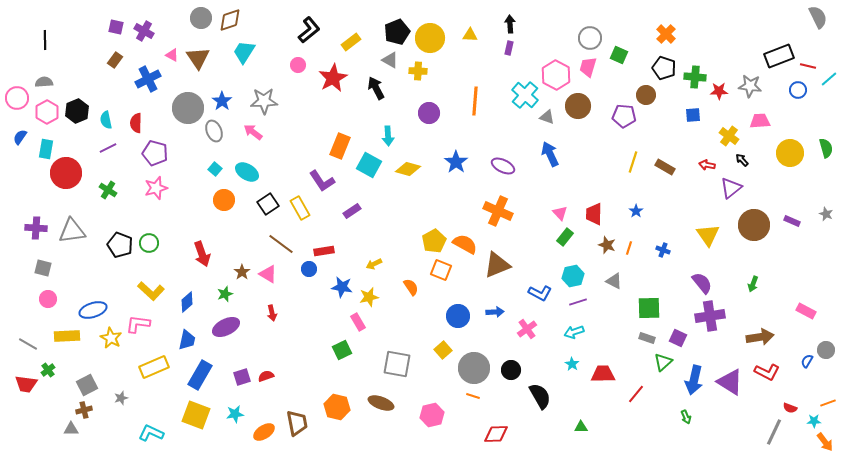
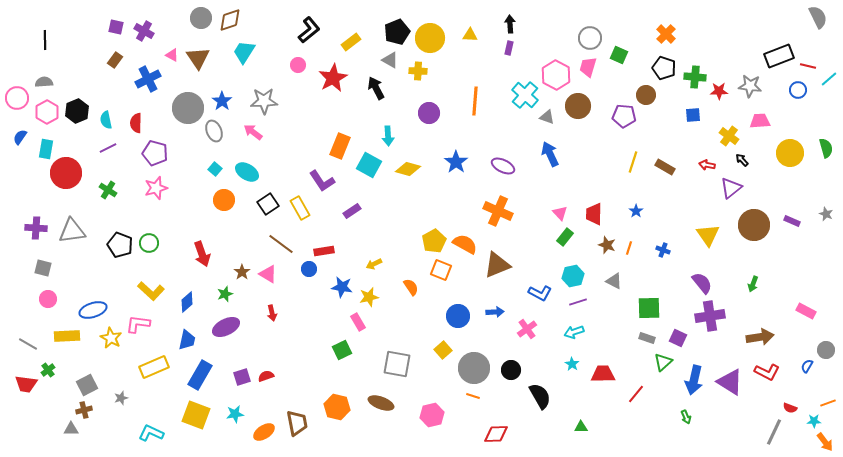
blue semicircle at (807, 361): moved 5 px down
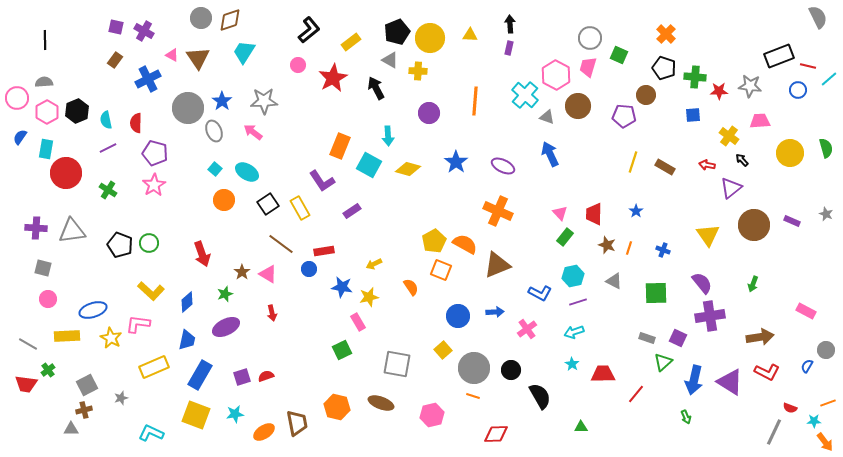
pink star at (156, 188): moved 2 px left, 3 px up; rotated 15 degrees counterclockwise
green square at (649, 308): moved 7 px right, 15 px up
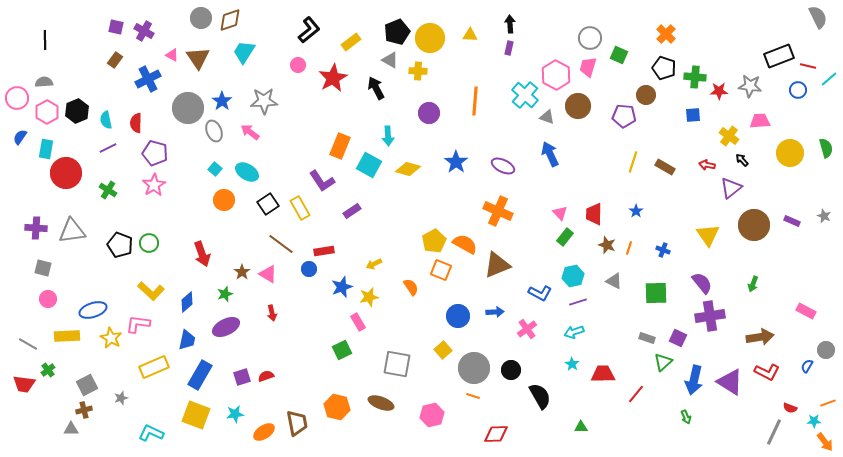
pink arrow at (253, 132): moved 3 px left
gray star at (826, 214): moved 2 px left, 2 px down
blue star at (342, 287): rotated 30 degrees counterclockwise
red trapezoid at (26, 384): moved 2 px left
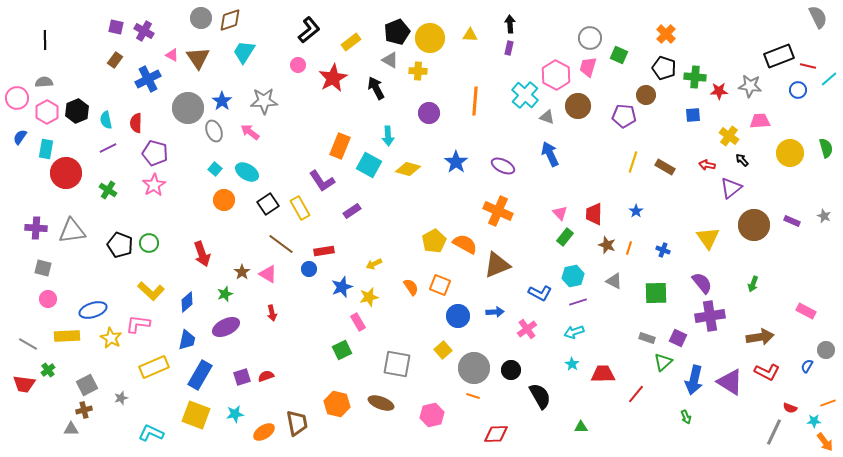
yellow triangle at (708, 235): moved 3 px down
orange square at (441, 270): moved 1 px left, 15 px down
orange hexagon at (337, 407): moved 3 px up
